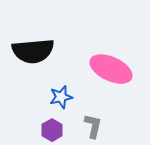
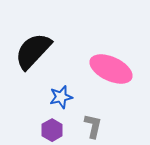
black semicircle: rotated 138 degrees clockwise
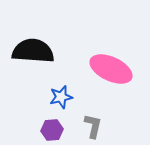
black semicircle: rotated 51 degrees clockwise
purple hexagon: rotated 25 degrees clockwise
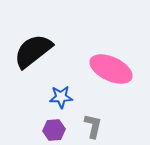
black semicircle: rotated 42 degrees counterclockwise
blue star: rotated 10 degrees clockwise
purple hexagon: moved 2 px right
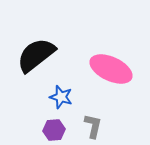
black semicircle: moved 3 px right, 4 px down
blue star: rotated 20 degrees clockwise
